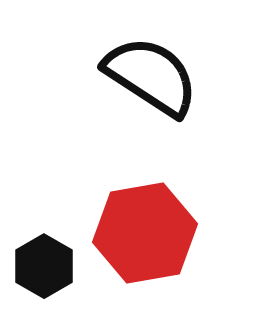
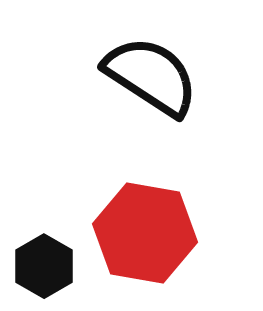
red hexagon: rotated 20 degrees clockwise
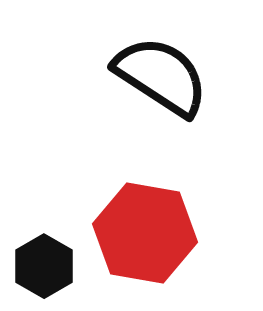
black semicircle: moved 10 px right
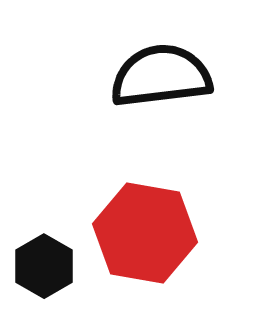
black semicircle: rotated 40 degrees counterclockwise
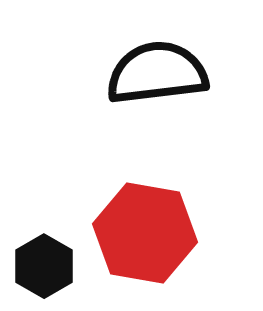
black semicircle: moved 4 px left, 3 px up
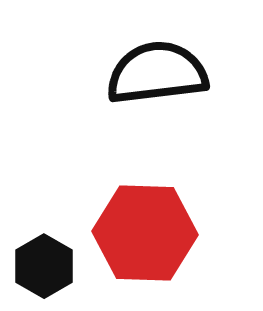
red hexagon: rotated 8 degrees counterclockwise
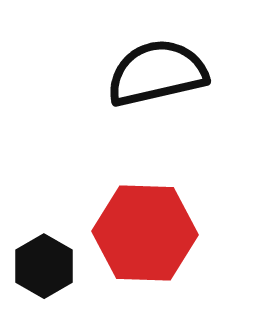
black semicircle: rotated 6 degrees counterclockwise
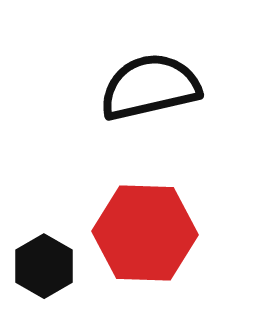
black semicircle: moved 7 px left, 14 px down
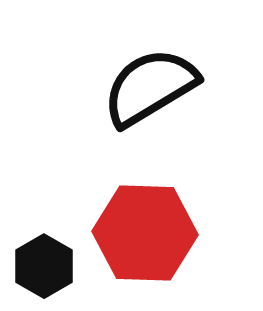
black semicircle: rotated 18 degrees counterclockwise
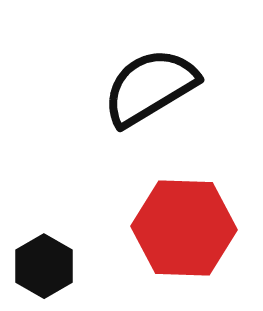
red hexagon: moved 39 px right, 5 px up
